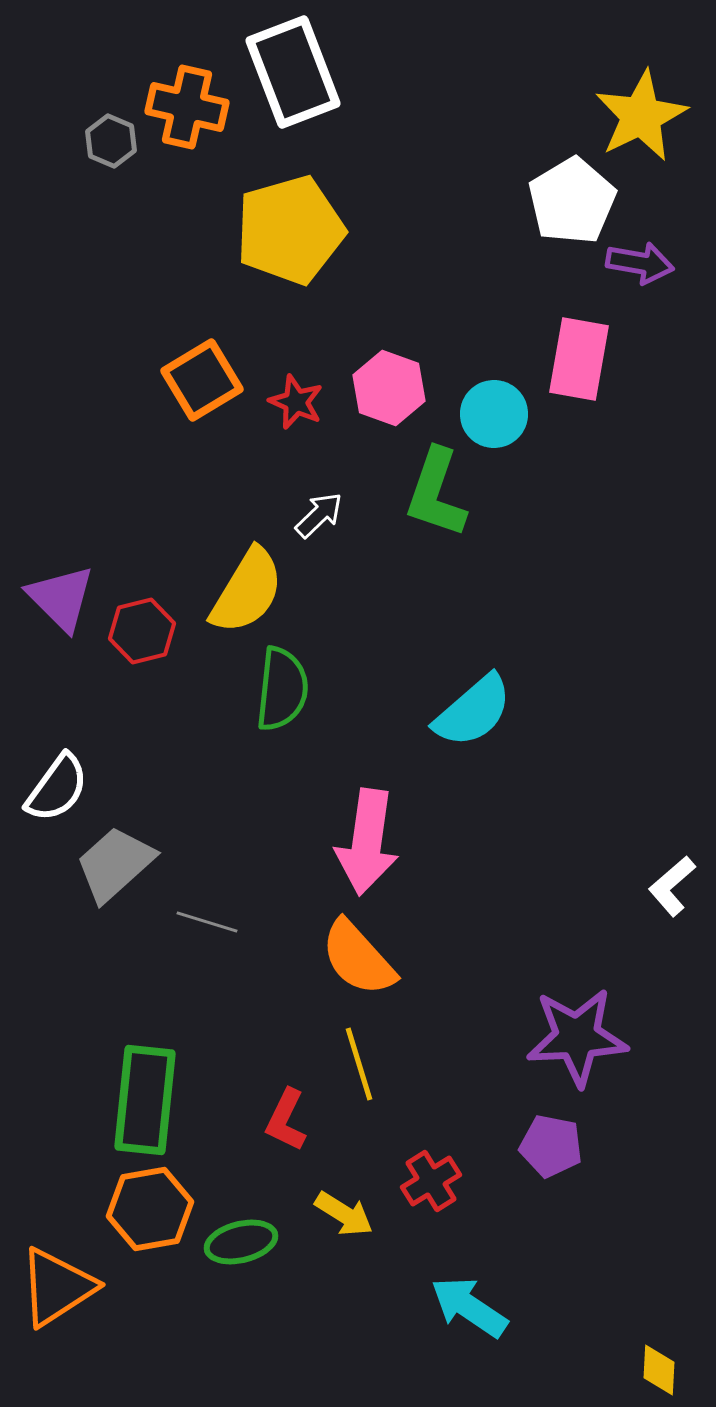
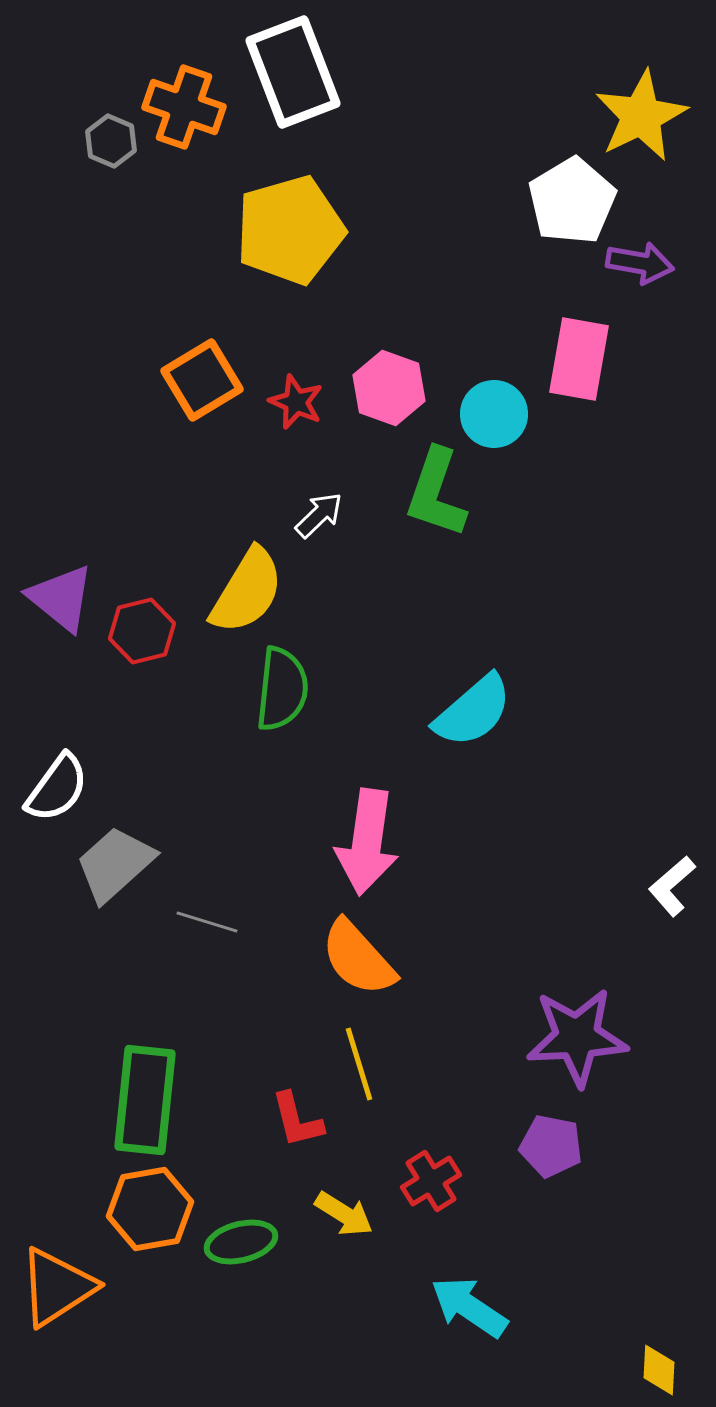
orange cross: moved 3 px left; rotated 6 degrees clockwise
purple triangle: rotated 6 degrees counterclockwise
red L-shape: moved 11 px right; rotated 40 degrees counterclockwise
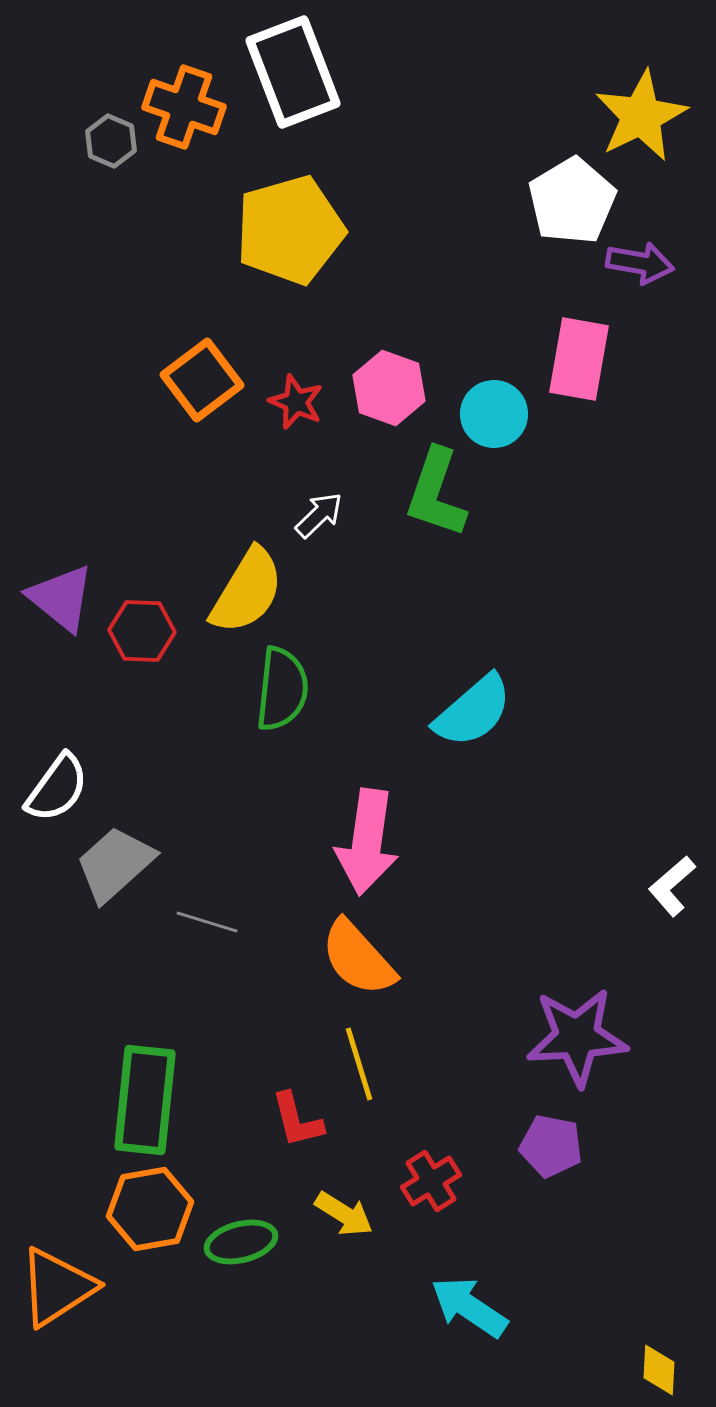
orange square: rotated 6 degrees counterclockwise
red hexagon: rotated 16 degrees clockwise
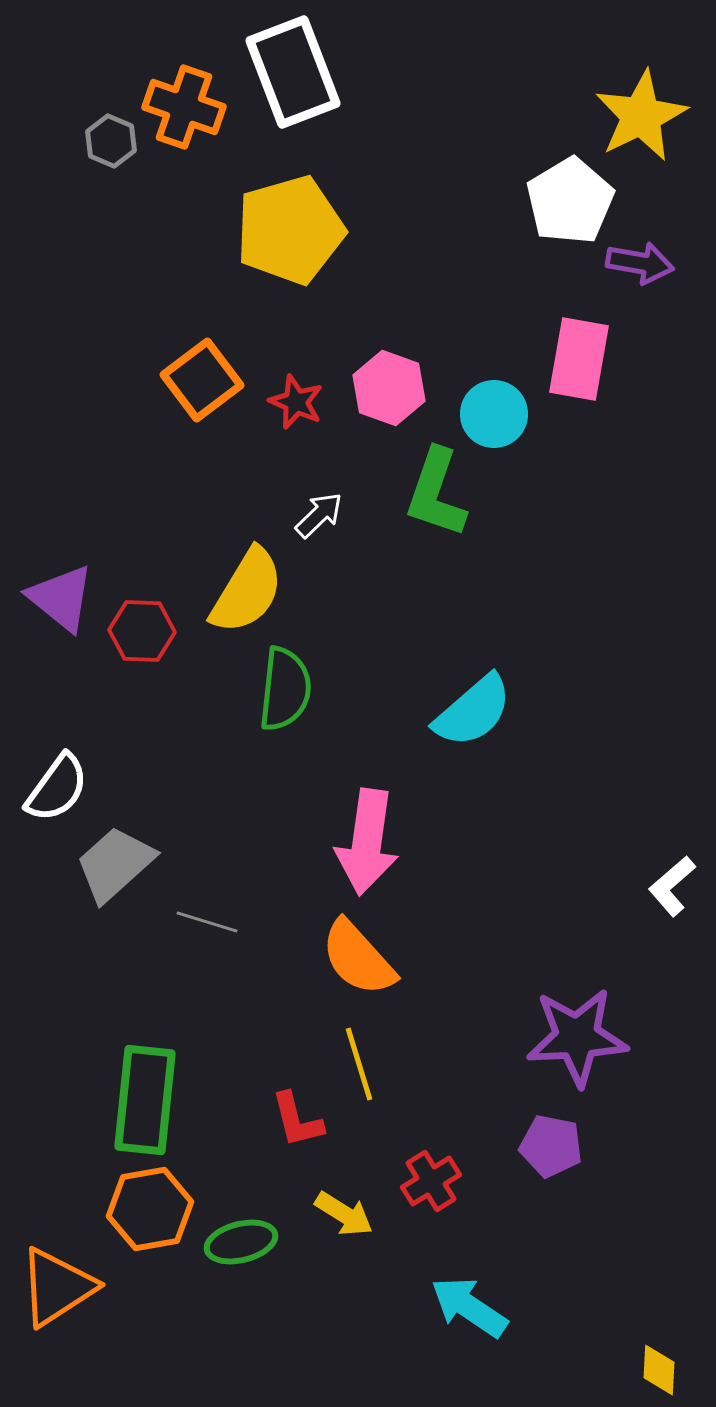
white pentagon: moved 2 px left
green semicircle: moved 3 px right
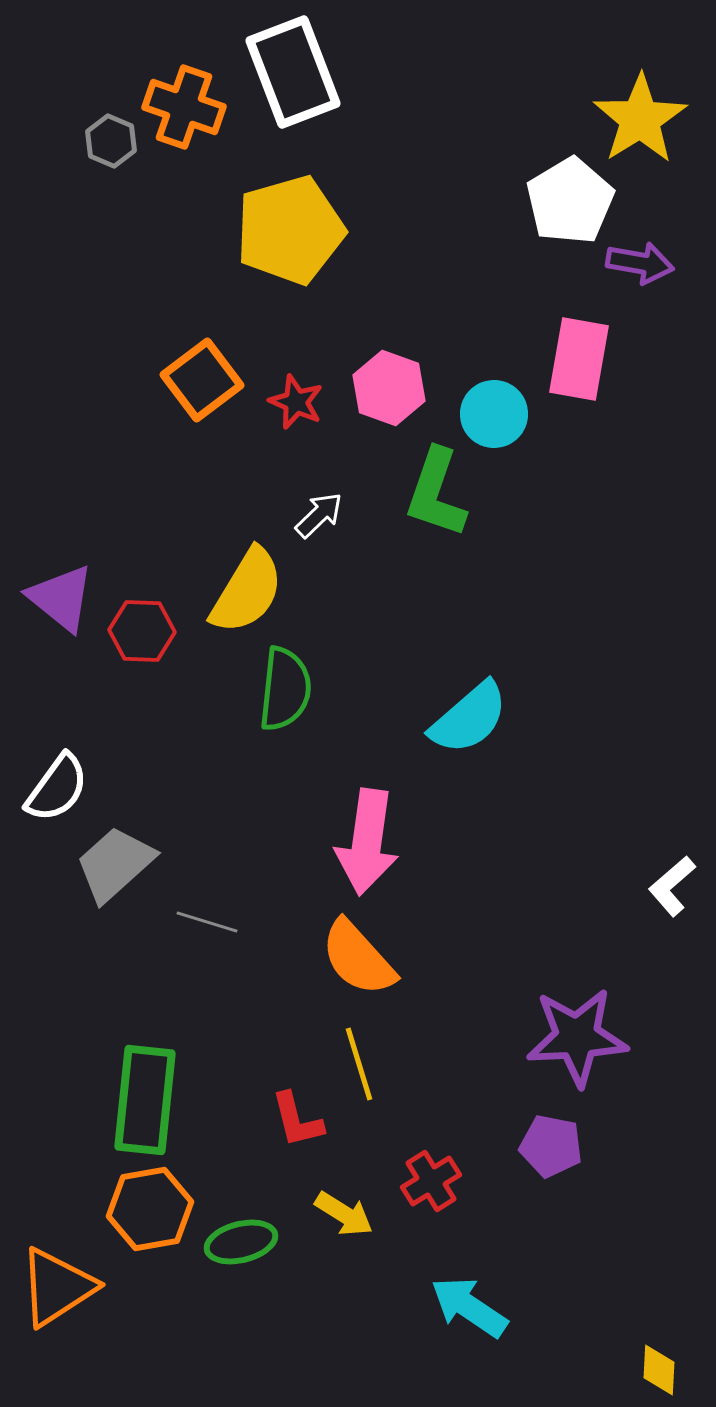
yellow star: moved 1 px left, 3 px down; rotated 6 degrees counterclockwise
cyan semicircle: moved 4 px left, 7 px down
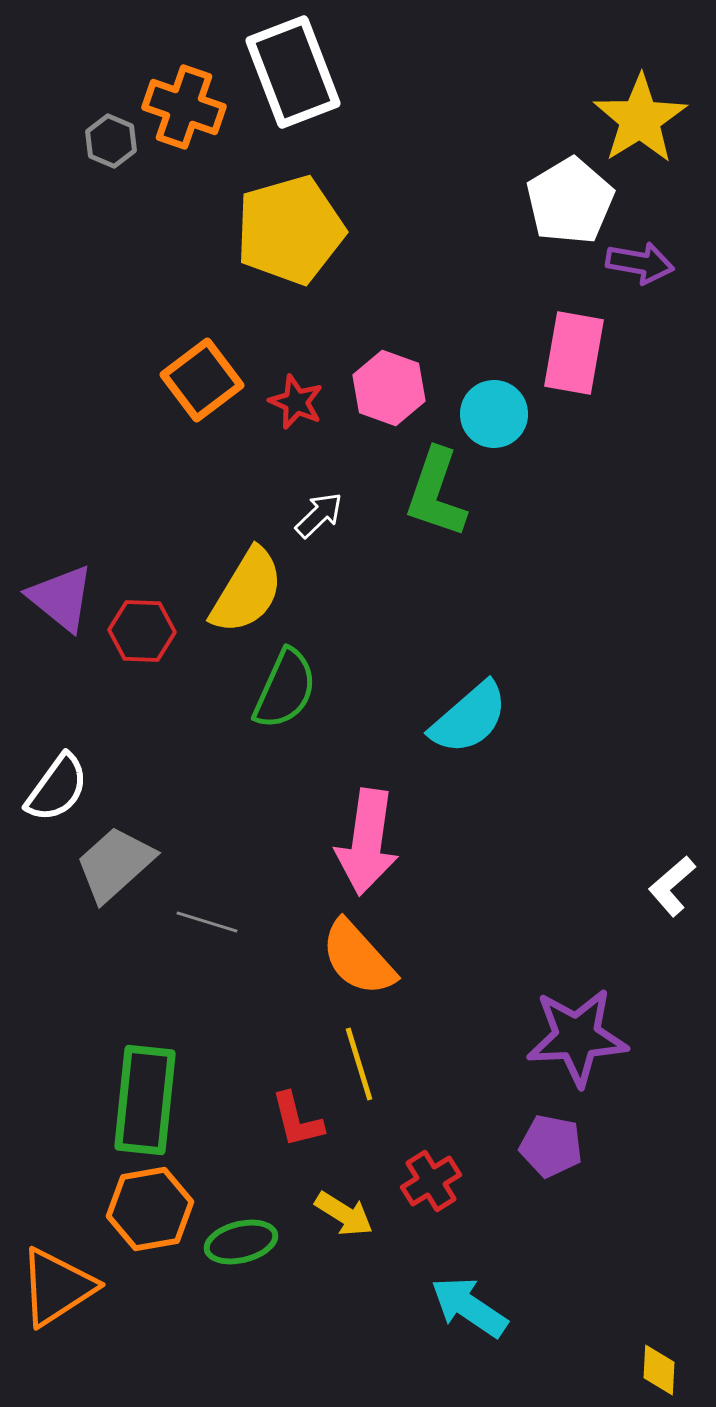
pink rectangle: moved 5 px left, 6 px up
green semicircle: rotated 18 degrees clockwise
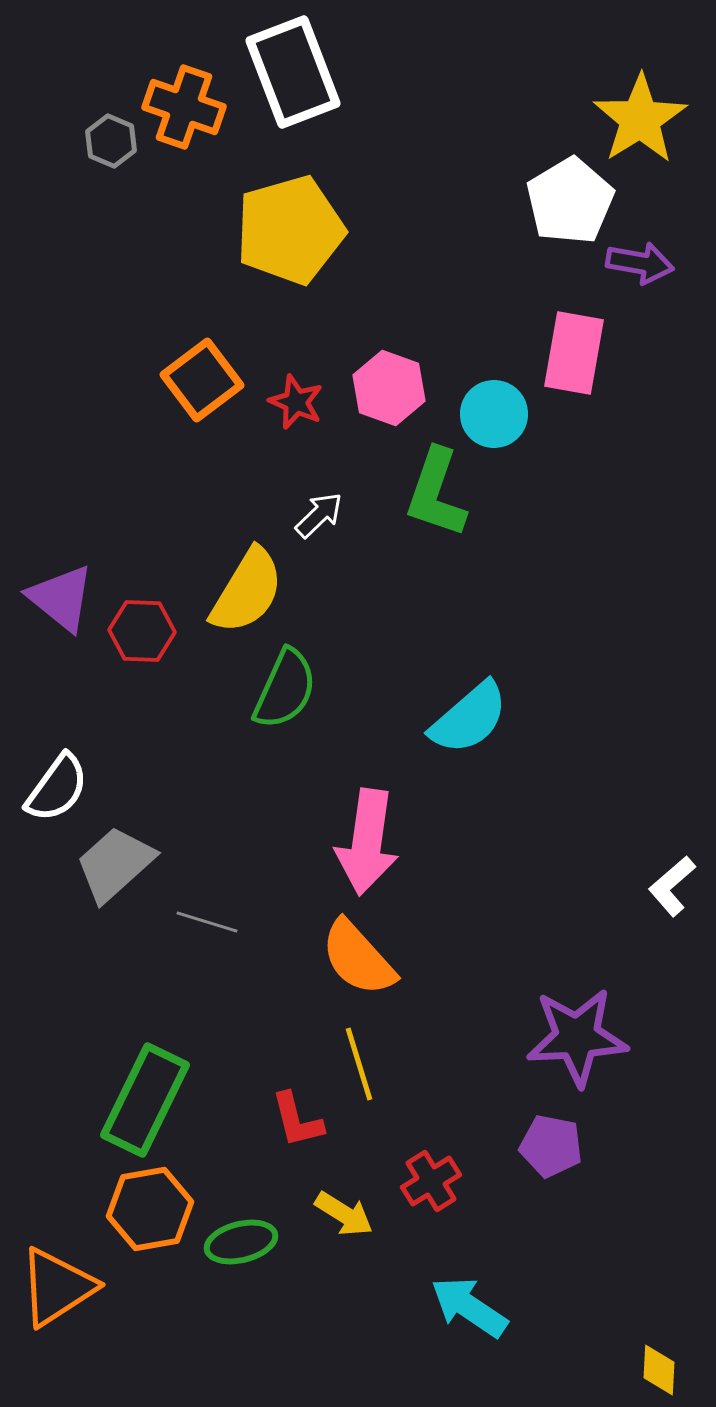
green rectangle: rotated 20 degrees clockwise
